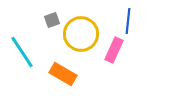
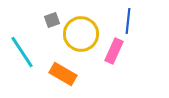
pink rectangle: moved 1 px down
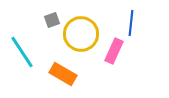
blue line: moved 3 px right, 2 px down
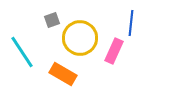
yellow circle: moved 1 px left, 4 px down
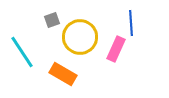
blue line: rotated 10 degrees counterclockwise
yellow circle: moved 1 px up
pink rectangle: moved 2 px right, 2 px up
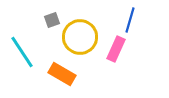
blue line: moved 1 px left, 3 px up; rotated 20 degrees clockwise
orange rectangle: moved 1 px left
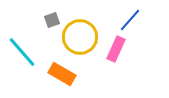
blue line: rotated 25 degrees clockwise
cyan line: rotated 8 degrees counterclockwise
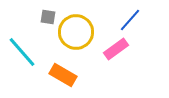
gray square: moved 4 px left, 3 px up; rotated 28 degrees clockwise
yellow circle: moved 4 px left, 5 px up
pink rectangle: rotated 30 degrees clockwise
orange rectangle: moved 1 px right, 1 px down
